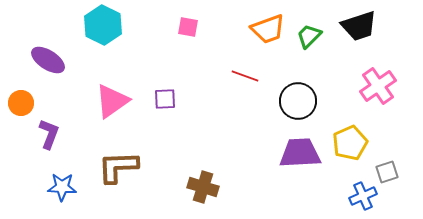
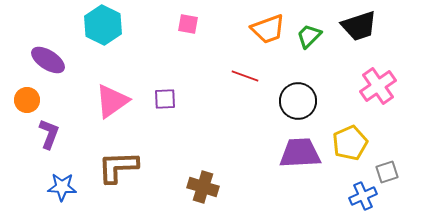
pink square: moved 3 px up
orange circle: moved 6 px right, 3 px up
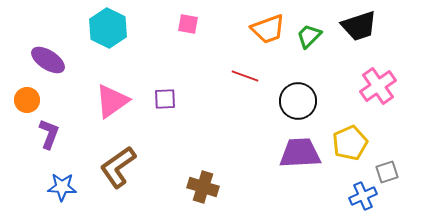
cyan hexagon: moved 5 px right, 3 px down
brown L-shape: rotated 33 degrees counterclockwise
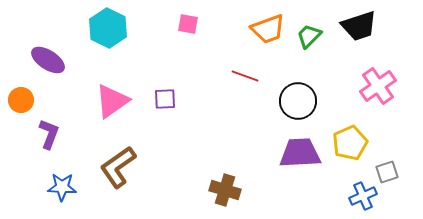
orange circle: moved 6 px left
brown cross: moved 22 px right, 3 px down
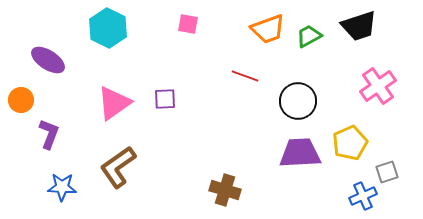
green trapezoid: rotated 16 degrees clockwise
pink triangle: moved 2 px right, 2 px down
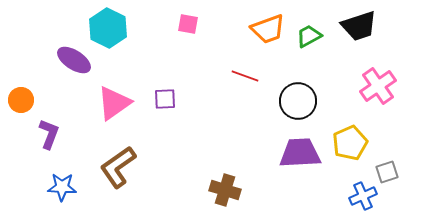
purple ellipse: moved 26 px right
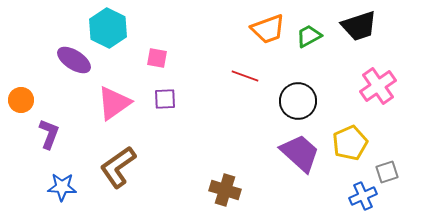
pink square: moved 31 px left, 34 px down
purple trapezoid: rotated 45 degrees clockwise
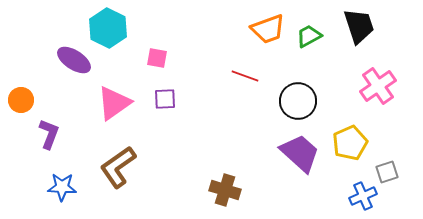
black trapezoid: rotated 90 degrees counterclockwise
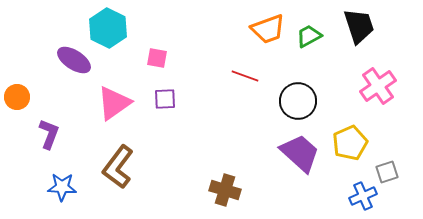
orange circle: moved 4 px left, 3 px up
brown L-shape: rotated 18 degrees counterclockwise
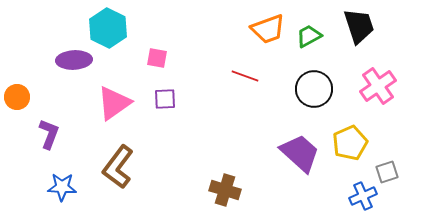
purple ellipse: rotated 36 degrees counterclockwise
black circle: moved 16 px right, 12 px up
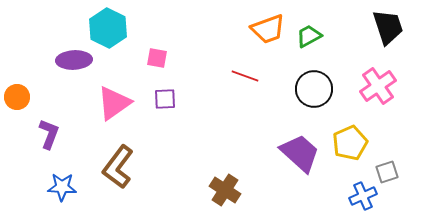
black trapezoid: moved 29 px right, 1 px down
brown cross: rotated 16 degrees clockwise
